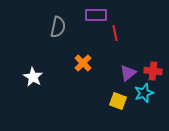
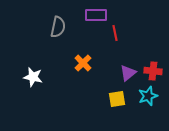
white star: rotated 18 degrees counterclockwise
cyan star: moved 4 px right, 3 px down
yellow square: moved 1 px left, 2 px up; rotated 30 degrees counterclockwise
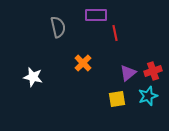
gray semicircle: rotated 25 degrees counterclockwise
red cross: rotated 24 degrees counterclockwise
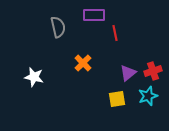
purple rectangle: moved 2 px left
white star: moved 1 px right
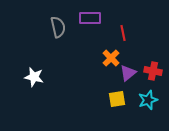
purple rectangle: moved 4 px left, 3 px down
red line: moved 8 px right
orange cross: moved 28 px right, 5 px up
red cross: rotated 30 degrees clockwise
cyan star: moved 4 px down
